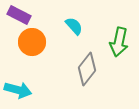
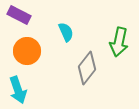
cyan semicircle: moved 8 px left, 6 px down; rotated 18 degrees clockwise
orange circle: moved 5 px left, 9 px down
gray diamond: moved 1 px up
cyan arrow: rotated 56 degrees clockwise
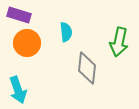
purple rectangle: rotated 10 degrees counterclockwise
cyan semicircle: rotated 18 degrees clockwise
orange circle: moved 8 px up
gray diamond: rotated 32 degrees counterclockwise
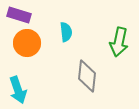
gray diamond: moved 8 px down
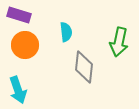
orange circle: moved 2 px left, 2 px down
gray diamond: moved 3 px left, 9 px up
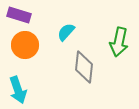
cyan semicircle: rotated 132 degrees counterclockwise
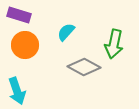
green arrow: moved 5 px left, 2 px down
gray diamond: rotated 68 degrees counterclockwise
cyan arrow: moved 1 px left, 1 px down
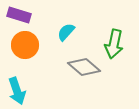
gray diamond: rotated 12 degrees clockwise
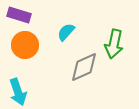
gray diamond: rotated 64 degrees counterclockwise
cyan arrow: moved 1 px right, 1 px down
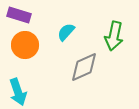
green arrow: moved 8 px up
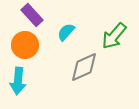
purple rectangle: moved 13 px right; rotated 30 degrees clockwise
green arrow: rotated 28 degrees clockwise
cyan arrow: moved 11 px up; rotated 24 degrees clockwise
